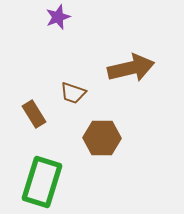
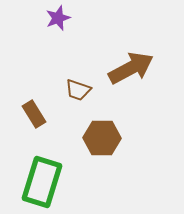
purple star: moved 1 px down
brown arrow: rotated 15 degrees counterclockwise
brown trapezoid: moved 5 px right, 3 px up
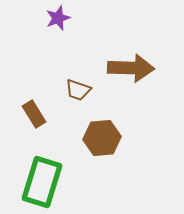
brown arrow: rotated 30 degrees clockwise
brown hexagon: rotated 6 degrees counterclockwise
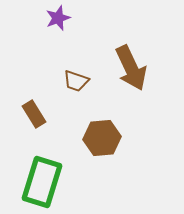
brown arrow: rotated 63 degrees clockwise
brown trapezoid: moved 2 px left, 9 px up
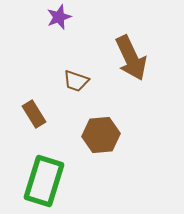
purple star: moved 1 px right, 1 px up
brown arrow: moved 10 px up
brown hexagon: moved 1 px left, 3 px up
green rectangle: moved 2 px right, 1 px up
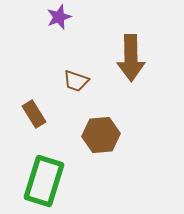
brown arrow: rotated 24 degrees clockwise
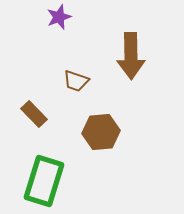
brown arrow: moved 2 px up
brown rectangle: rotated 12 degrees counterclockwise
brown hexagon: moved 3 px up
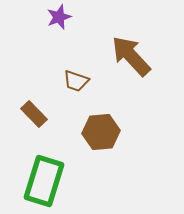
brown arrow: rotated 138 degrees clockwise
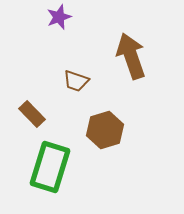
brown arrow: rotated 24 degrees clockwise
brown rectangle: moved 2 px left
brown hexagon: moved 4 px right, 2 px up; rotated 12 degrees counterclockwise
green rectangle: moved 6 px right, 14 px up
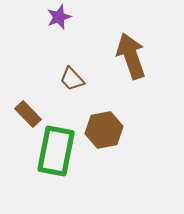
brown trapezoid: moved 4 px left, 2 px up; rotated 28 degrees clockwise
brown rectangle: moved 4 px left
brown hexagon: moved 1 px left; rotated 6 degrees clockwise
green rectangle: moved 6 px right, 16 px up; rotated 6 degrees counterclockwise
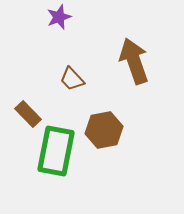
brown arrow: moved 3 px right, 5 px down
